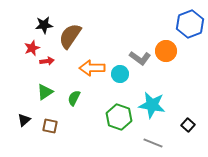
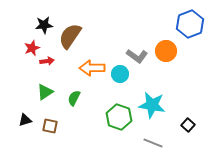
gray L-shape: moved 3 px left, 2 px up
black triangle: moved 1 px right; rotated 24 degrees clockwise
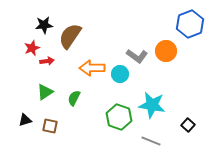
gray line: moved 2 px left, 2 px up
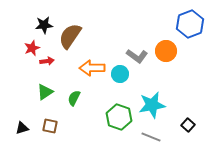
cyan star: rotated 20 degrees counterclockwise
black triangle: moved 3 px left, 8 px down
gray line: moved 4 px up
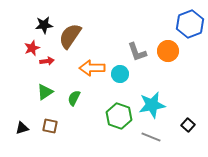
orange circle: moved 2 px right
gray L-shape: moved 4 px up; rotated 35 degrees clockwise
green hexagon: moved 1 px up
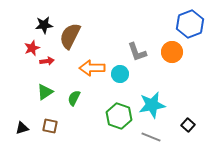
brown semicircle: rotated 8 degrees counterclockwise
orange circle: moved 4 px right, 1 px down
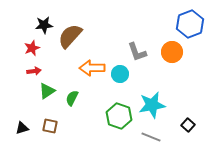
brown semicircle: rotated 16 degrees clockwise
red arrow: moved 13 px left, 10 px down
green triangle: moved 2 px right, 1 px up
green semicircle: moved 2 px left
